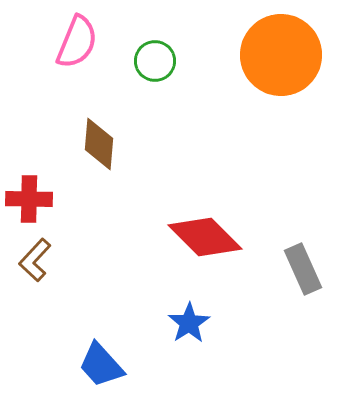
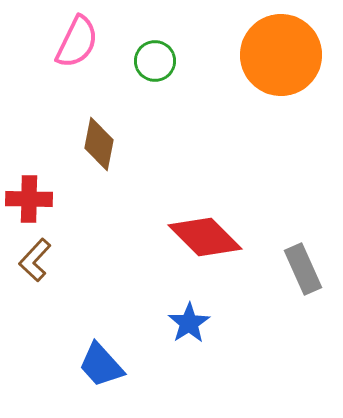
pink semicircle: rotated 4 degrees clockwise
brown diamond: rotated 6 degrees clockwise
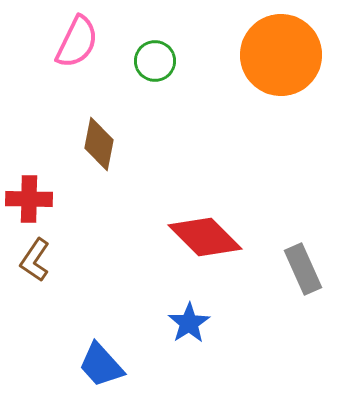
brown L-shape: rotated 9 degrees counterclockwise
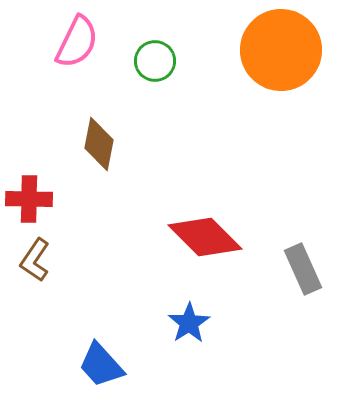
orange circle: moved 5 px up
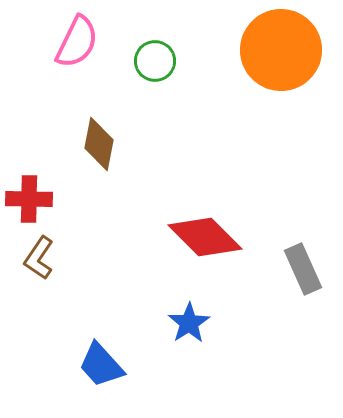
brown L-shape: moved 4 px right, 2 px up
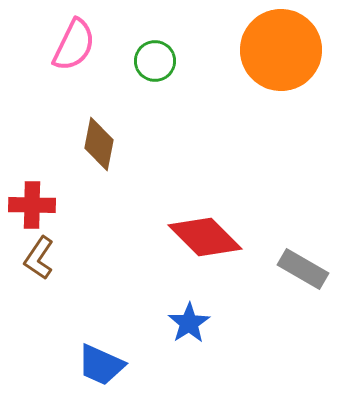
pink semicircle: moved 3 px left, 3 px down
red cross: moved 3 px right, 6 px down
gray rectangle: rotated 36 degrees counterclockwise
blue trapezoid: rotated 24 degrees counterclockwise
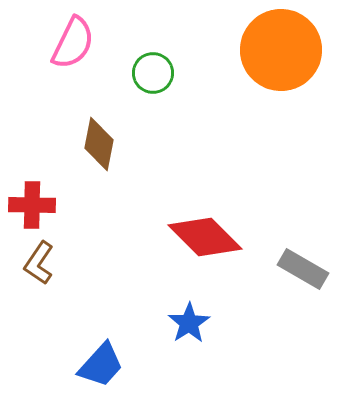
pink semicircle: moved 1 px left, 2 px up
green circle: moved 2 px left, 12 px down
brown L-shape: moved 5 px down
blue trapezoid: rotated 72 degrees counterclockwise
